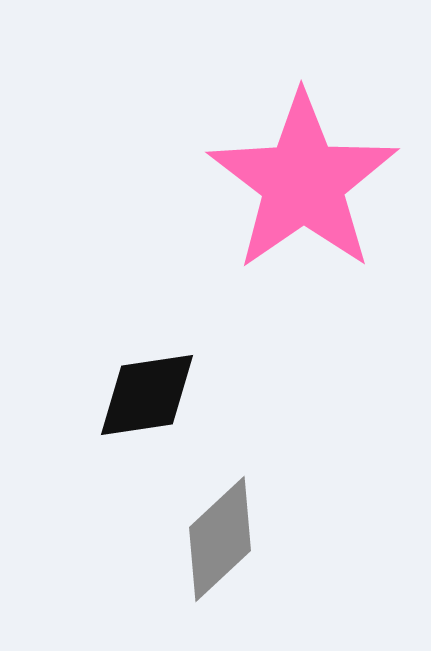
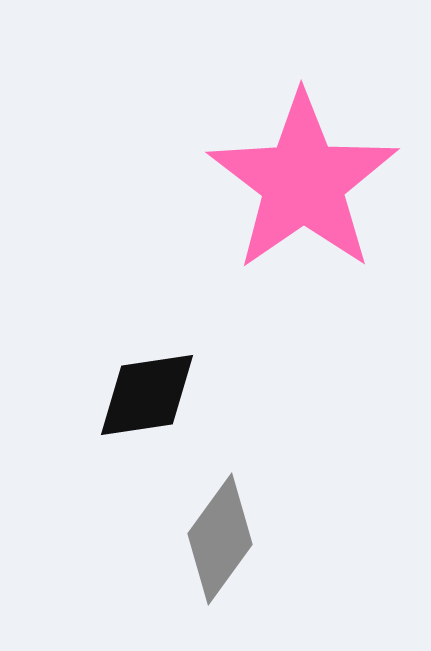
gray diamond: rotated 11 degrees counterclockwise
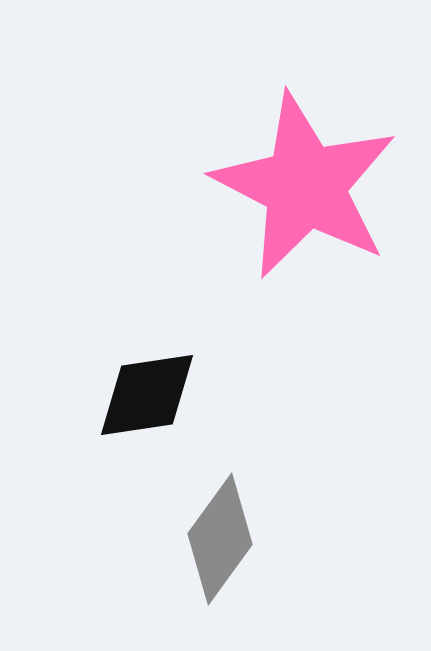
pink star: moved 2 px right, 4 px down; rotated 10 degrees counterclockwise
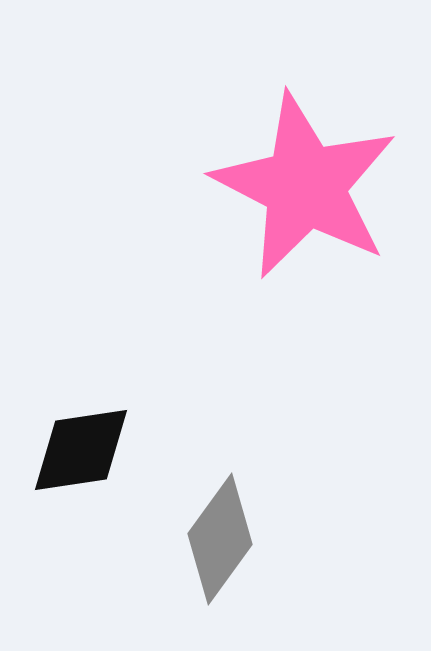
black diamond: moved 66 px left, 55 px down
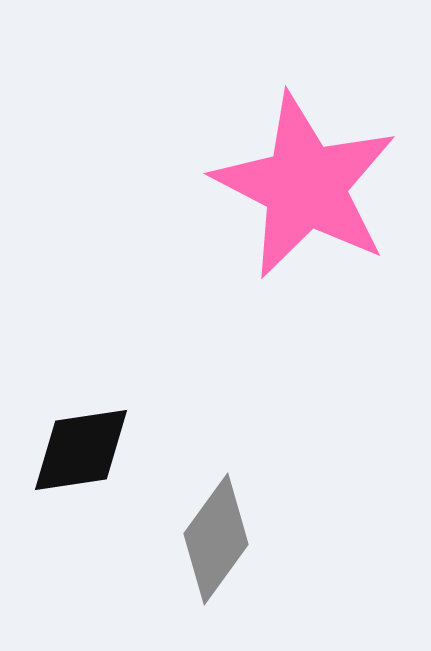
gray diamond: moved 4 px left
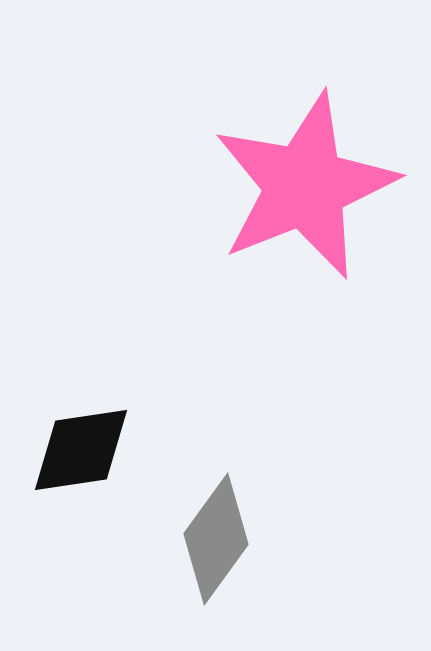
pink star: rotated 23 degrees clockwise
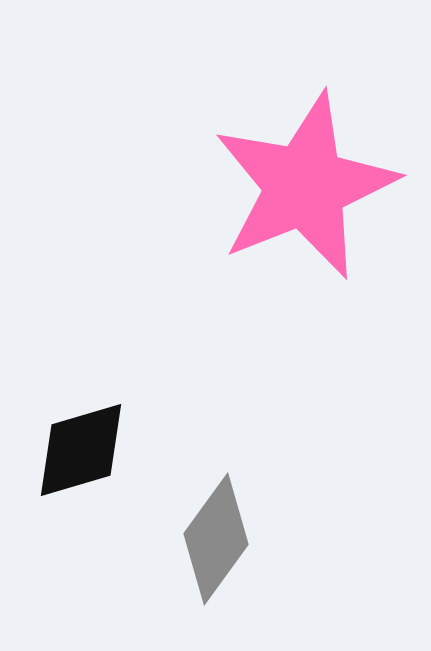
black diamond: rotated 8 degrees counterclockwise
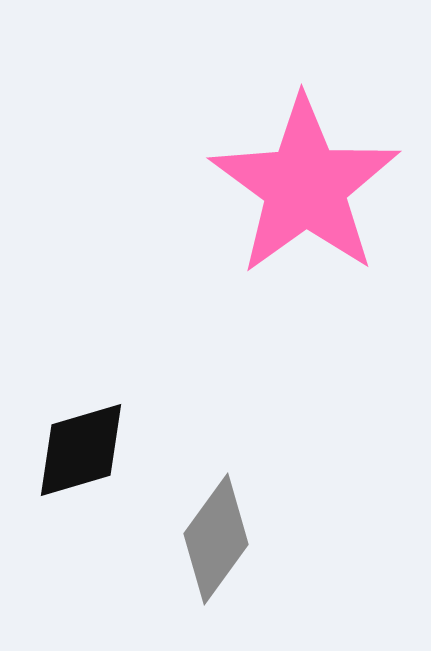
pink star: rotated 14 degrees counterclockwise
